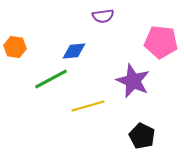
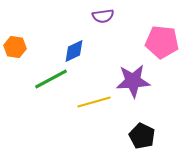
pink pentagon: moved 1 px right
blue diamond: rotated 20 degrees counterclockwise
purple star: rotated 28 degrees counterclockwise
yellow line: moved 6 px right, 4 px up
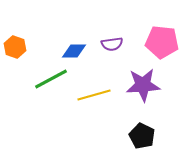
purple semicircle: moved 9 px right, 28 px down
orange hexagon: rotated 10 degrees clockwise
blue diamond: rotated 25 degrees clockwise
purple star: moved 10 px right, 4 px down
yellow line: moved 7 px up
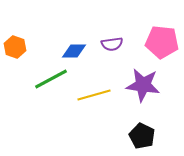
purple star: rotated 12 degrees clockwise
